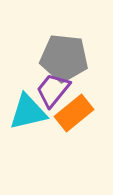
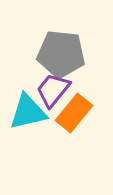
gray pentagon: moved 3 px left, 4 px up
orange rectangle: rotated 12 degrees counterclockwise
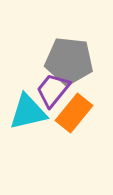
gray pentagon: moved 8 px right, 7 px down
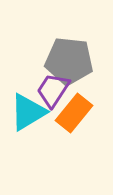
purple trapezoid: rotated 6 degrees counterclockwise
cyan triangle: rotated 18 degrees counterclockwise
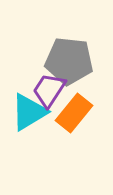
purple trapezoid: moved 4 px left
cyan triangle: moved 1 px right
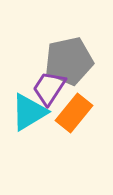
gray pentagon: rotated 18 degrees counterclockwise
purple trapezoid: moved 2 px up
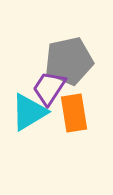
orange rectangle: rotated 48 degrees counterclockwise
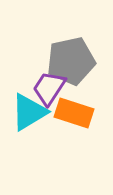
gray pentagon: moved 2 px right
orange rectangle: rotated 63 degrees counterclockwise
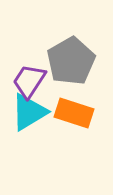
gray pentagon: rotated 18 degrees counterclockwise
purple trapezoid: moved 20 px left, 7 px up
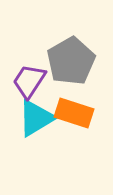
cyan triangle: moved 7 px right, 6 px down
